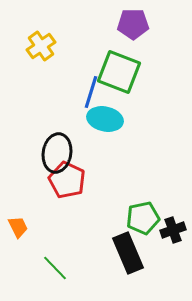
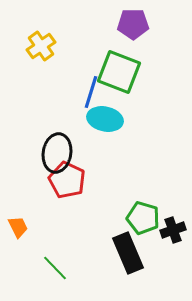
green pentagon: rotated 28 degrees clockwise
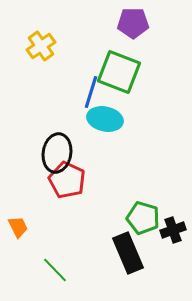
purple pentagon: moved 1 px up
green line: moved 2 px down
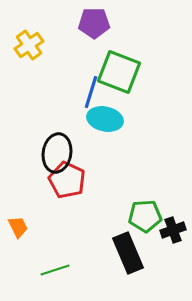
purple pentagon: moved 39 px left
yellow cross: moved 12 px left, 1 px up
green pentagon: moved 2 px right, 2 px up; rotated 20 degrees counterclockwise
green line: rotated 64 degrees counterclockwise
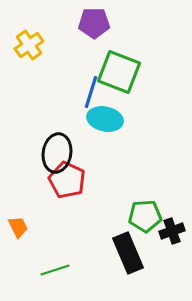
black cross: moved 1 px left, 1 px down
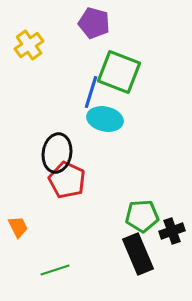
purple pentagon: rotated 16 degrees clockwise
green pentagon: moved 3 px left
black rectangle: moved 10 px right, 1 px down
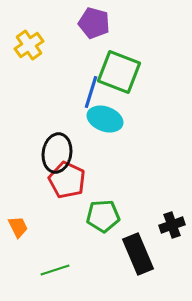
cyan ellipse: rotated 8 degrees clockwise
green pentagon: moved 39 px left
black cross: moved 6 px up
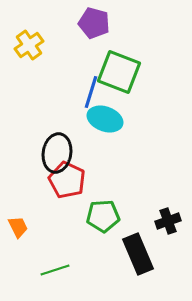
black cross: moved 4 px left, 4 px up
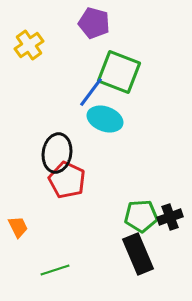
blue line: rotated 20 degrees clockwise
green pentagon: moved 38 px right
black cross: moved 2 px right, 4 px up
